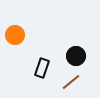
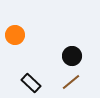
black circle: moved 4 px left
black rectangle: moved 11 px left, 15 px down; rotated 66 degrees counterclockwise
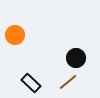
black circle: moved 4 px right, 2 px down
brown line: moved 3 px left
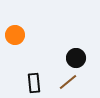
black rectangle: moved 3 px right; rotated 42 degrees clockwise
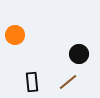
black circle: moved 3 px right, 4 px up
black rectangle: moved 2 px left, 1 px up
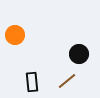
brown line: moved 1 px left, 1 px up
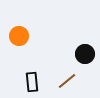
orange circle: moved 4 px right, 1 px down
black circle: moved 6 px right
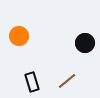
black circle: moved 11 px up
black rectangle: rotated 12 degrees counterclockwise
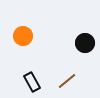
orange circle: moved 4 px right
black rectangle: rotated 12 degrees counterclockwise
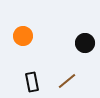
black rectangle: rotated 18 degrees clockwise
